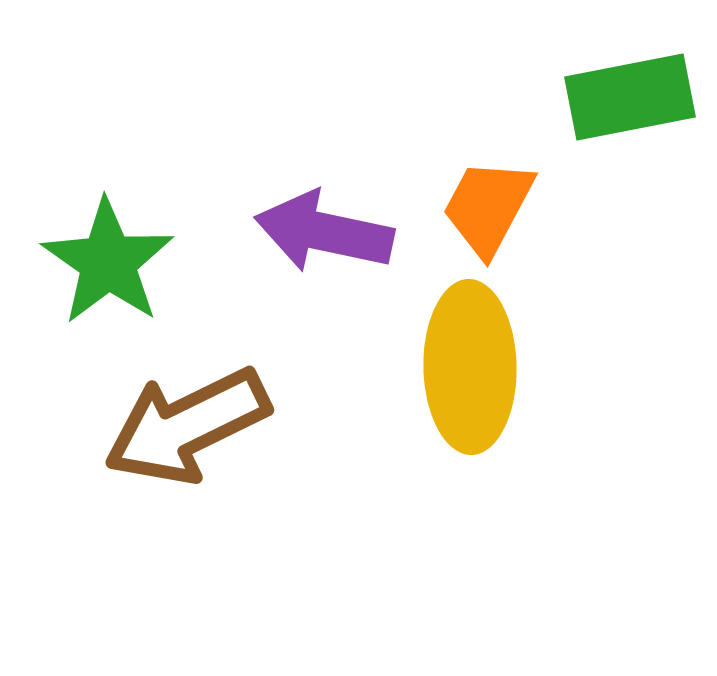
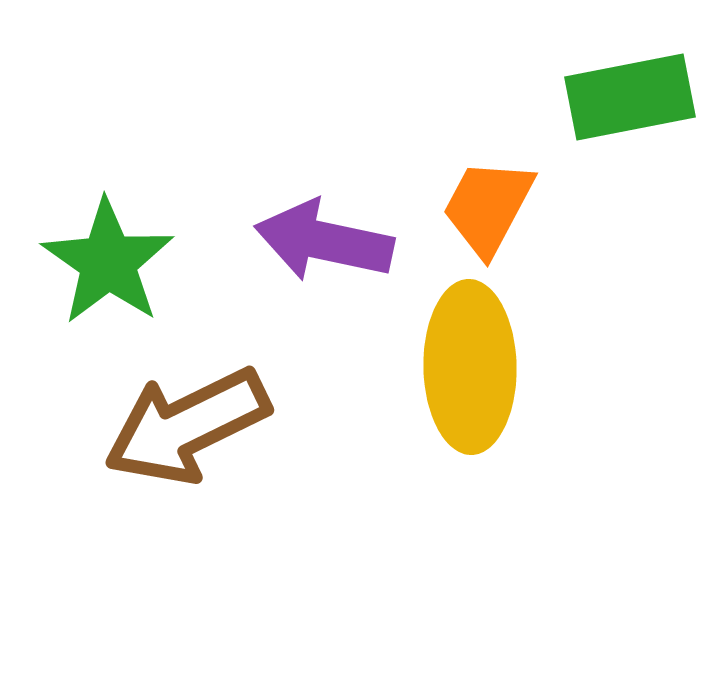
purple arrow: moved 9 px down
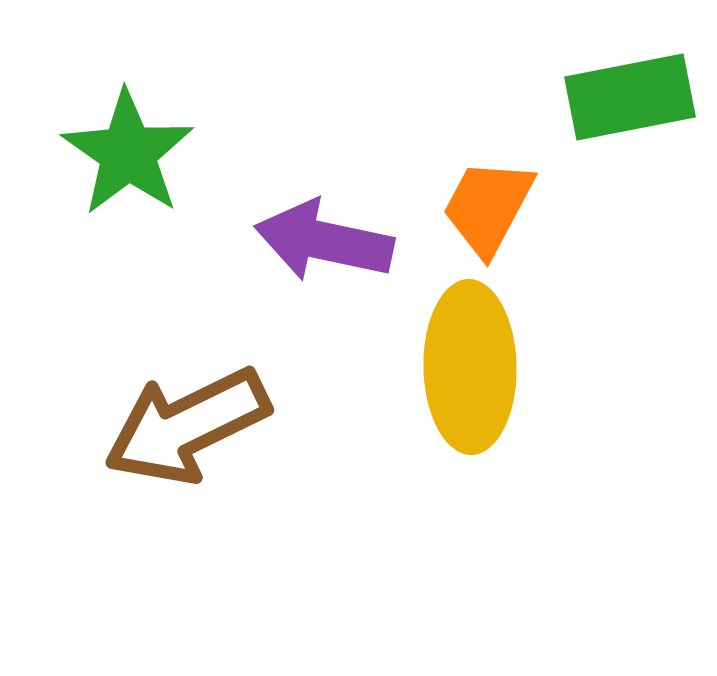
green star: moved 20 px right, 109 px up
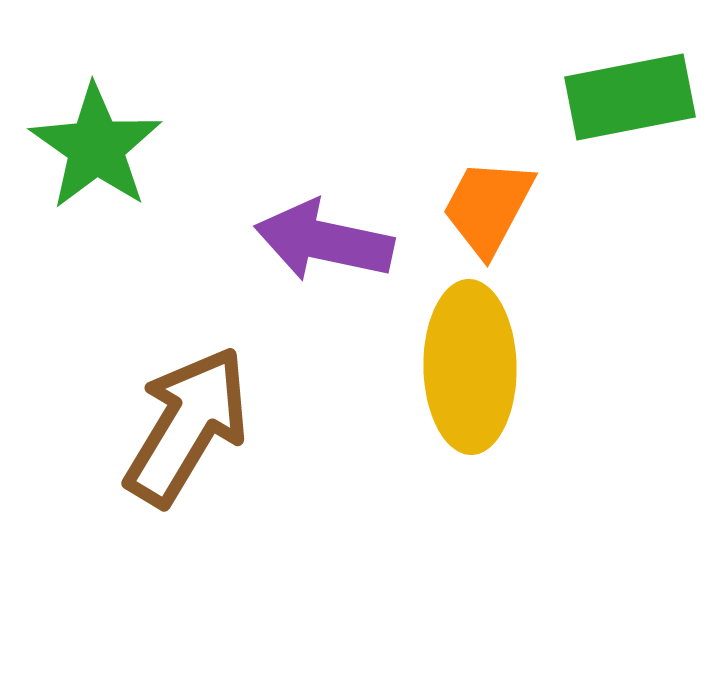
green star: moved 32 px left, 6 px up
brown arrow: rotated 147 degrees clockwise
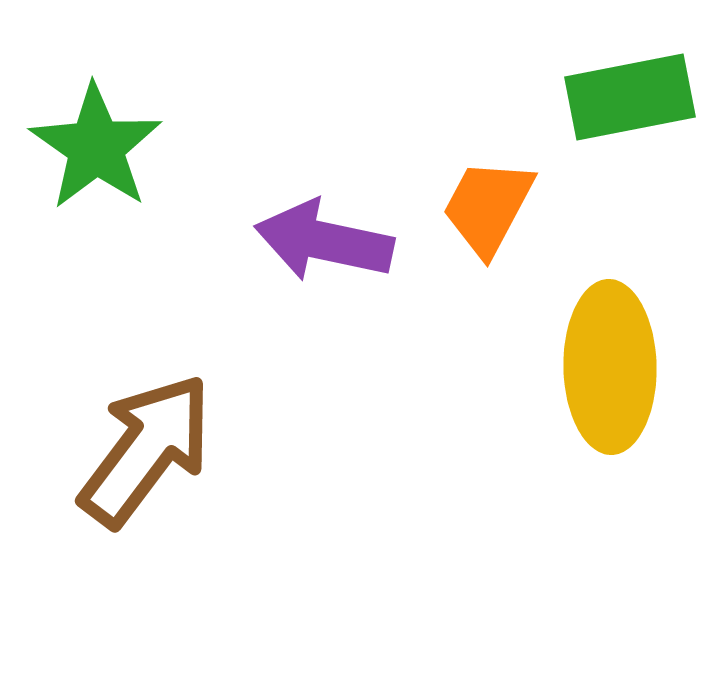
yellow ellipse: moved 140 px right
brown arrow: moved 41 px left, 24 px down; rotated 6 degrees clockwise
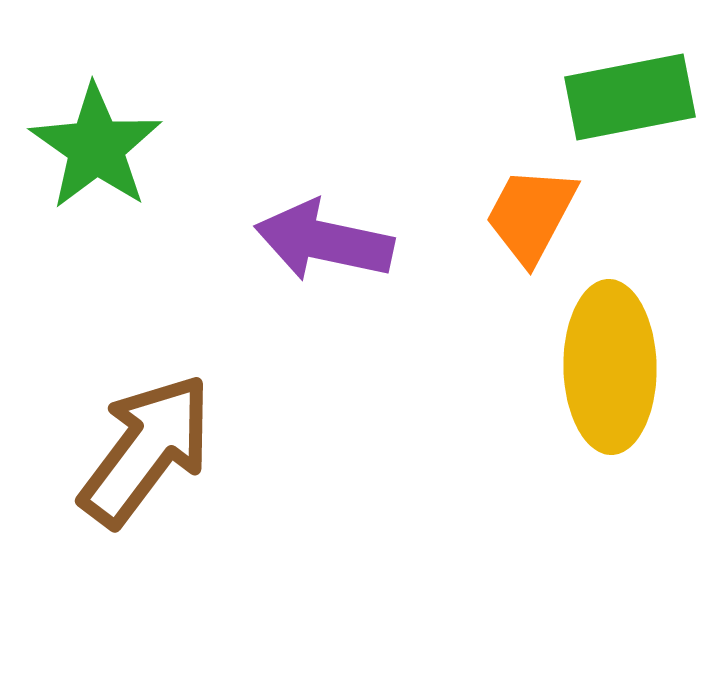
orange trapezoid: moved 43 px right, 8 px down
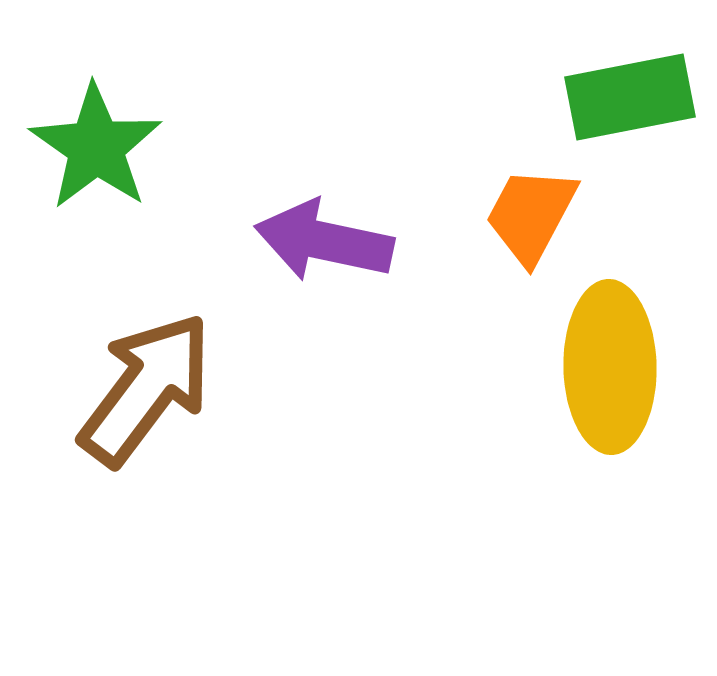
brown arrow: moved 61 px up
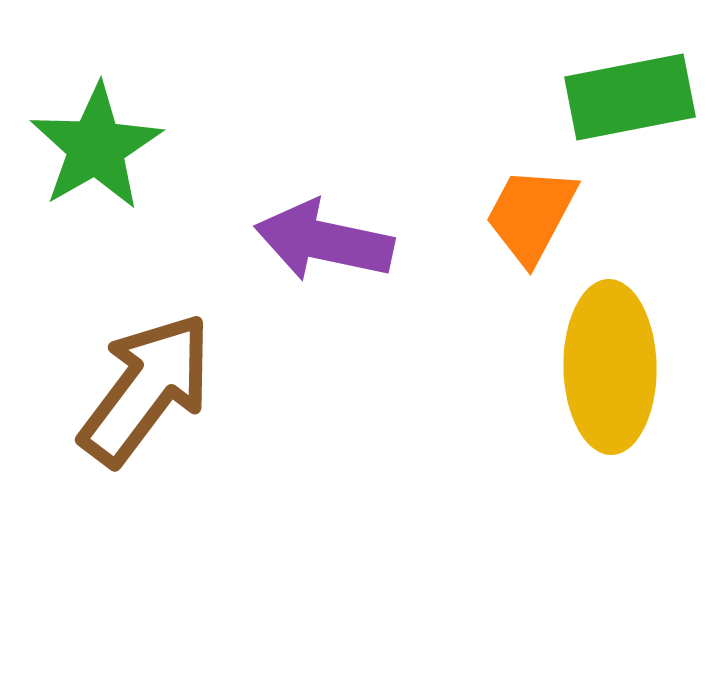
green star: rotated 7 degrees clockwise
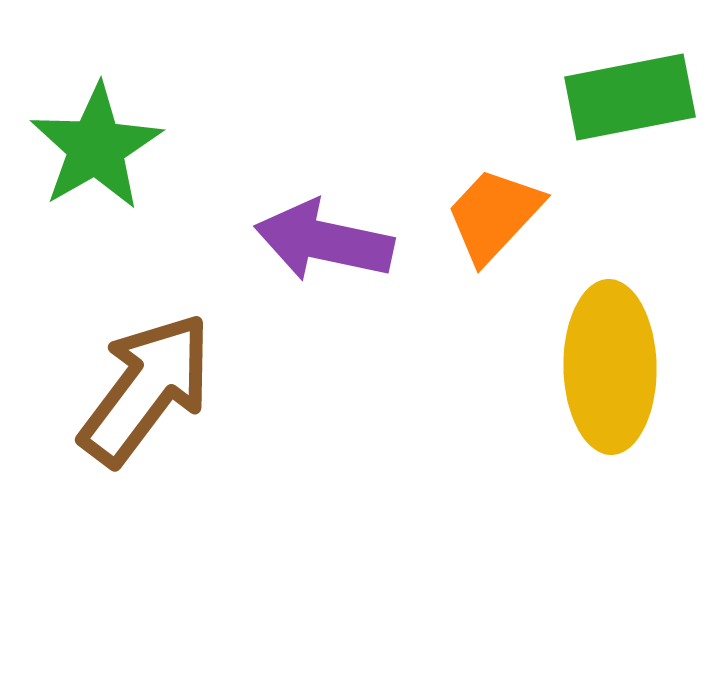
orange trapezoid: moved 37 px left; rotated 15 degrees clockwise
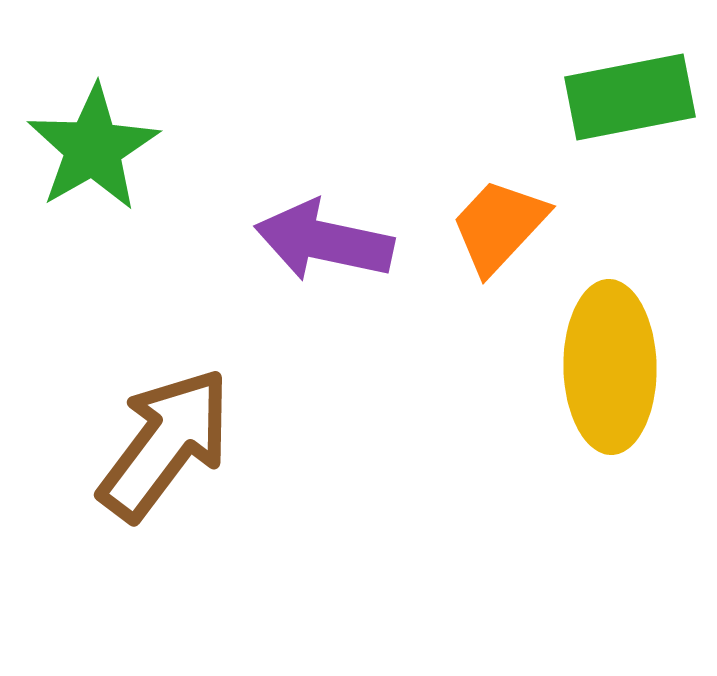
green star: moved 3 px left, 1 px down
orange trapezoid: moved 5 px right, 11 px down
brown arrow: moved 19 px right, 55 px down
